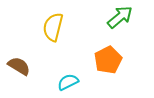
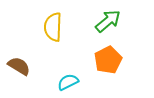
green arrow: moved 12 px left, 4 px down
yellow semicircle: rotated 12 degrees counterclockwise
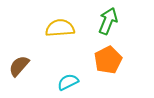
green arrow: rotated 28 degrees counterclockwise
yellow semicircle: moved 7 px right, 1 px down; rotated 84 degrees clockwise
brown semicircle: rotated 80 degrees counterclockwise
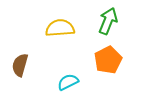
brown semicircle: moved 1 px right, 1 px up; rotated 25 degrees counterclockwise
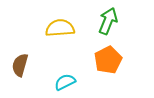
cyan semicircle: moved 3 px left
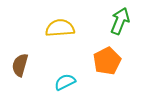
green arrow: moved 12 px right
orange pentagon: moved 1 px left, 1 px down
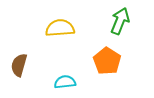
orange pentagon: rotated 12 degrees counterclockwise
brown semicircle: moved 1 px left
cyan semicircle: rotated 20 degrees clockwise
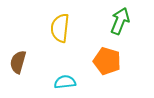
yellow semicircle: rotated 80 degrees counterclockwise
orange pentagon: rotated 16 degrees counterclockwise
brown semicircle: moved 1 px left, 3 px up
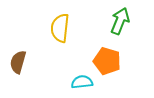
cyan semicircle: moved 17 px right
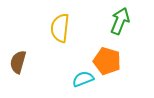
cyan semicircle: moved 1 px right, 3 px up; rotated 15 degrees counterclockwise
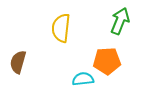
yellow semicircle: moved 1 px right
orange pentagon: rotated 20 degrees counterclockwise
cyan semicircle: rotated 15 degrees clockwise
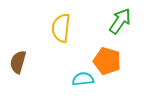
green arrow: rotated 12 degrees clockwise
orange pentagon: rotated 20 degrees clockwise
